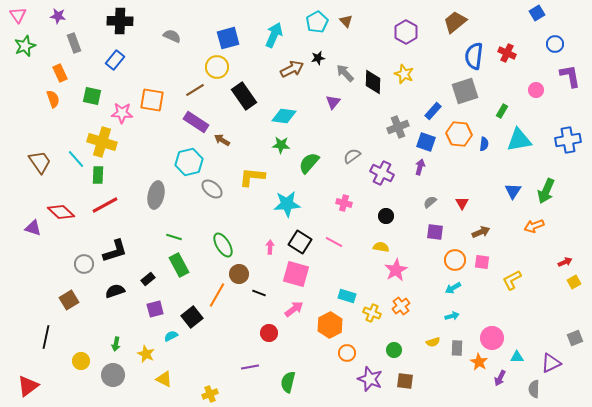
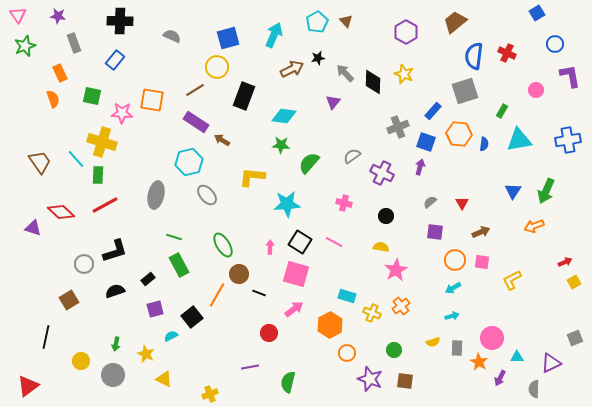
black rectangle at (244, 96): rotated 56 degrees clockwise
gray ellipse at (212, 189): moved 5 px left, 6 px down; rotated 10 degrees clockwise
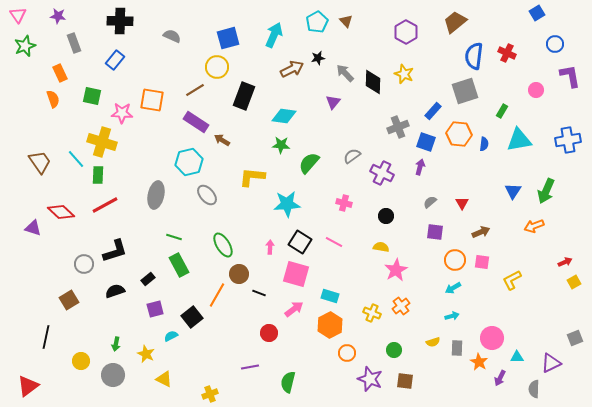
cyan rectangle at (347, 296): moved 17 px left
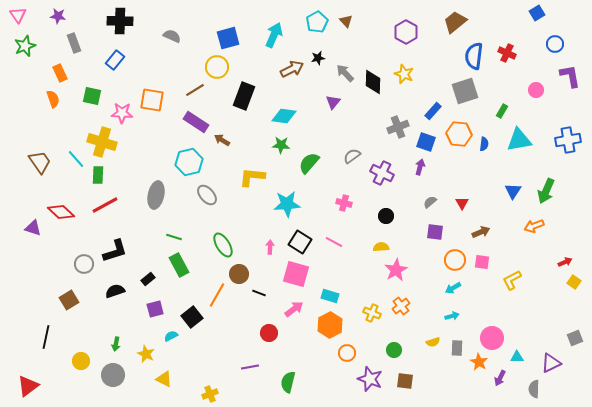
yellow semicircle at (381, 247): rotated 14 degrees counterclockwise
yellow square at (574, 282): rotated 24 degrees counterclockwise
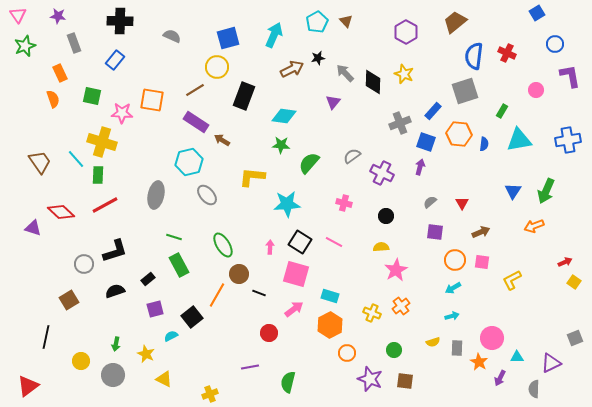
gray cross at (398, 127): moved 2 px right, 4 px up
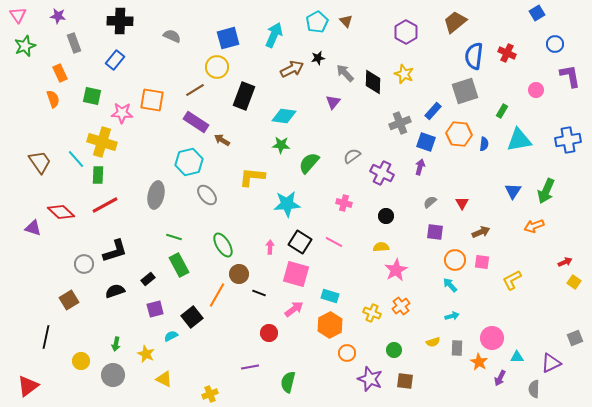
cyan arrow at (453, 288): moved 3 px left, 3 px up; rotated 77 degrees clockwise
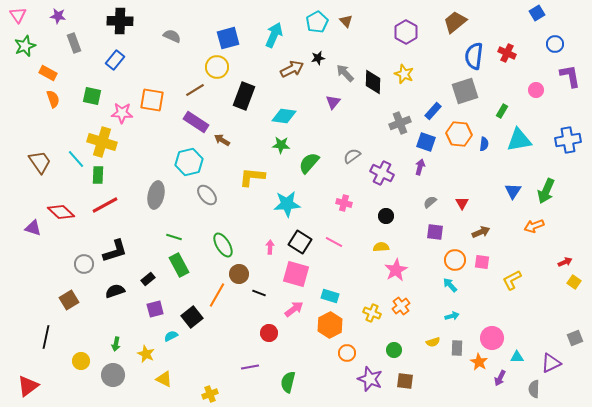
orange rectangle at (60, 73): moved 12 px left; rotated 36 degrees counterclockwise
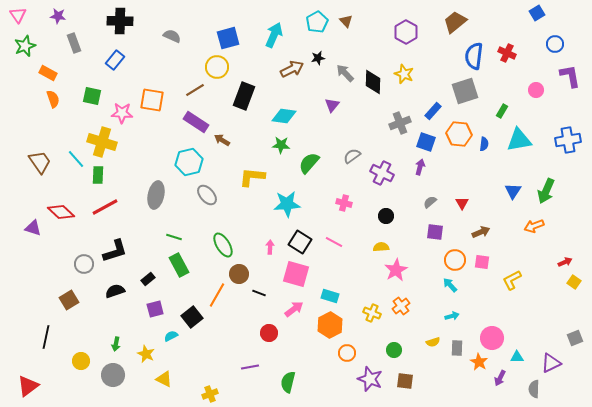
purple triangle at (333, 102): moved 1 px left, 3 px down
red line at (105, 205): moved 2 px down
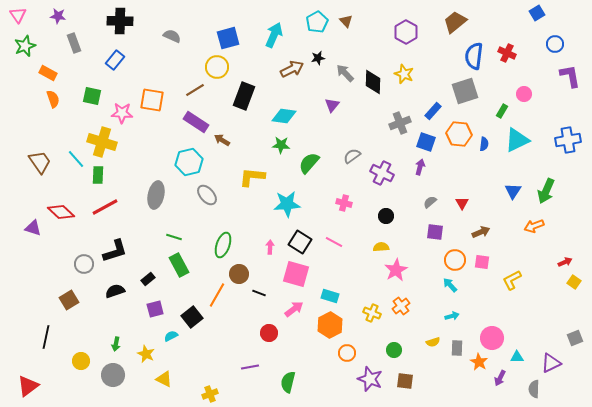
pink circle at (536, 90): moved 12 px left, 4 px down
cyan triangle at (519, 140): moved 2 px left; rotated 16 degrees counterclockwise
green ellipse at (223, 245): rotated 50 degrees clockwise
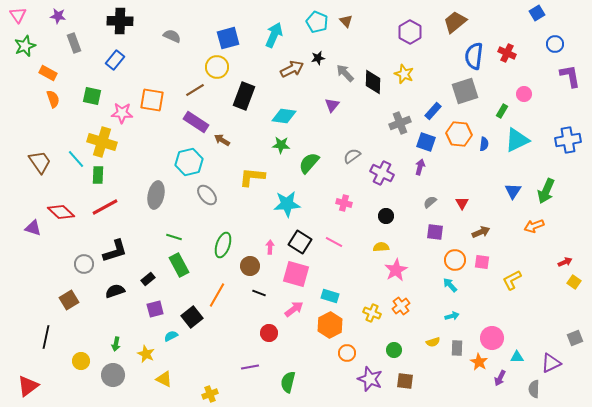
cyan pentagon at (317, 22): rotated 20 degrees counterclockwise
purple hexagon at (406, 32): moved 4 px right
brown circle at (239, 274): moved 11 px right, 8 px up
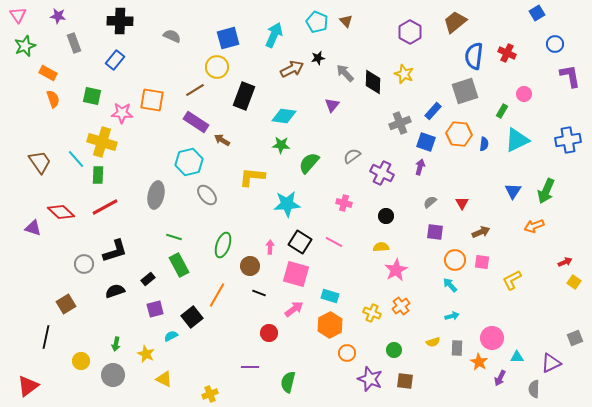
brown square at (69, 300): moved 3 px left, 4 px down
purple line at (250, 367): rotated 12 degrees clockwise
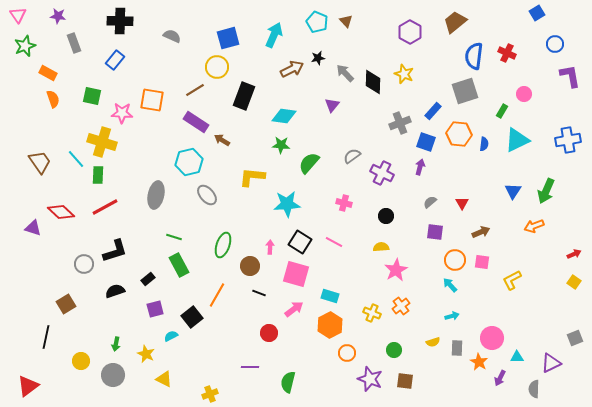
red arrow at (565, 262): moved 9 px right, 8 px up
